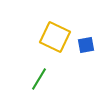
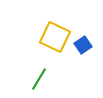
blue square: moved 3 px left; rotated 24 degrees counterclockwise
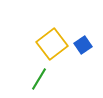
yellow square: moved 3 px left, 7 px down; rotated 28 degrees clockwise
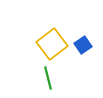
green line: moved 9 px right, 1 px up; rotated 45 degrees counterclockwise
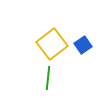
green line: rotated 20 degrees clockwise
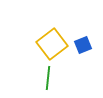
blue square: rotated 12 degrees clockwise
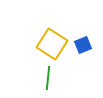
yellow square: rotated 20 degrees counterclockwise
